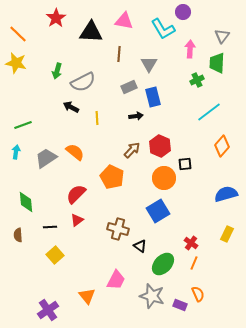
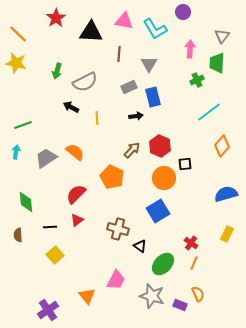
cyan L-shape at (163, 29): moved 8 px left
gray semicircle at (83, 82): moved 2 px right
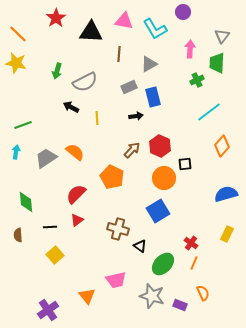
gray triangle at (149, 64): rotated 30 degrees clockwise
pink trapezoid at (116, 280): rotated 50 degrees clockwise
orange semicircle at (198, 294): moved 5 px right, 1 px up
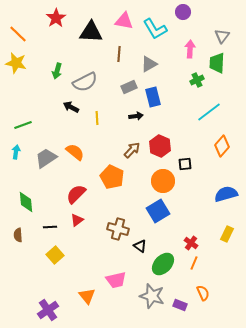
orange circle at (164, 178): moved 1 px left, 3 px down
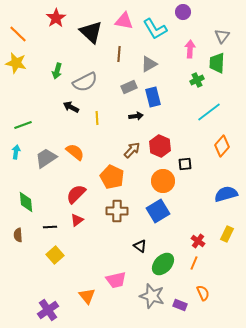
black triangle at (91, 32): rotated 40 degrees clockwise
brown cross at (118, 229): moved 1 px left, 18 px up; rotated 15 degrees counterclockwise
red cross at (191, 243): moved 7 px right, 2 px up
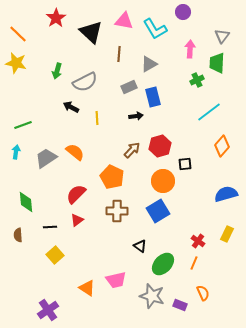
red hexagon at (160, 146): rotated 20 degrees clockwise
orange triangle at (87, 296): moved 8 px up; rotated 18 degrees counterclockwise
